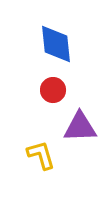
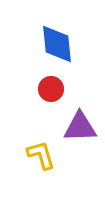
blue diamond: moved 1 px right
red circle: moved 2 px left, 1 px up
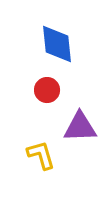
red circle: moved 4 px left, 1 px down
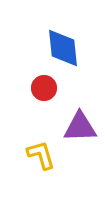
blue diamond: moved 6 px right, 4 px down
red circle: moved 3 px left, 2 px up
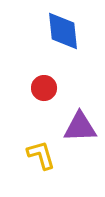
blue diamond: moved 17 px up
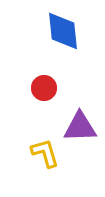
yellow L-shape: moved 4 px right, 2 px up
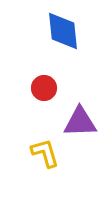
purple triangle: moved 5 px up
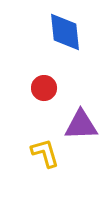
blue diamond: moved 2 px right, 1 px down
purple triangle: moved 1 px right, 3 px down
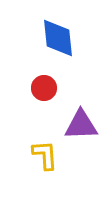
blue diamond: moved 7 px left, 6 px down
yellow L-shape: moved 2 px down; rotated 12 degrees clockwise
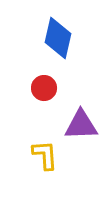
blue diamond: rotated 18 degrees clockwise
